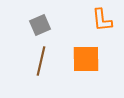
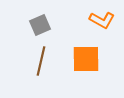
orange L-shape: rotated 55 degrees counterclockwise
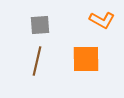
gray square: rotated 20 degrees clockwise
brown line: moved 4 px left
